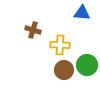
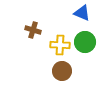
blue triangle: rotated 18 degrees clockwise
green circle: moved 2 px left, 23 px up
brown circle: moved 2 px left, 1 px down
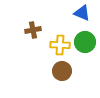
brown cross: rotated 28 degrees counterclockwise
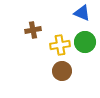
yellow cross: rotated 12 degrees counterclockwise
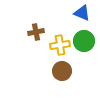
brown cross: moved 3 px right, 2 px down
green circle: moved 1 px left, 1 px up
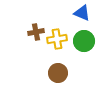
yellow cross: moved 3 px left, 6 px up
brown circle: moved 4 px left, 2 px down
